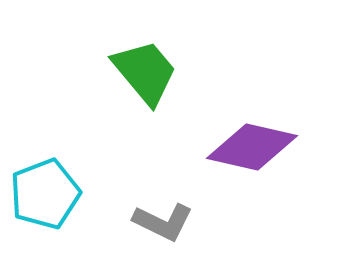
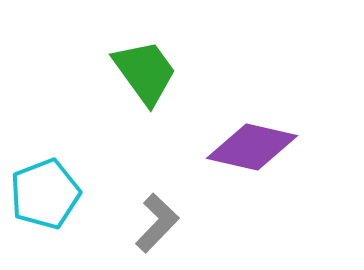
green trapezoid: rotated 4 degrees clockwise
gray L-shape: moved 6 px left, 1 px down; rotated 72 degrees counterclockwise
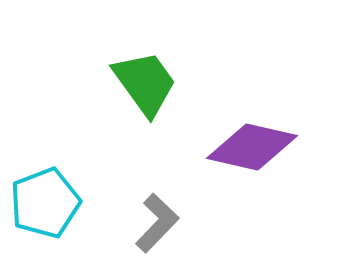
green trapezoid: moved 11 px down
cyan pentagon: moved 9 px down
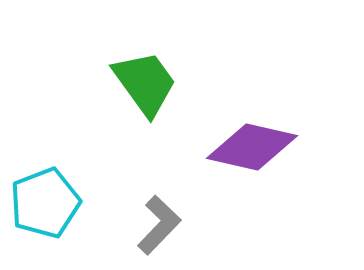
gray L-shape: moved 2 px right, 2 px down
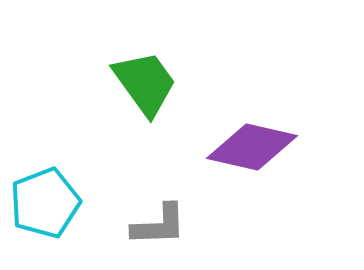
gray L-shape: rotated 44 degrees clockwise
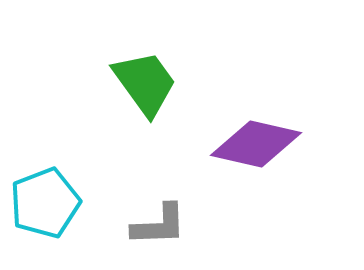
purple diamond: moved 4 px right, 3 px up
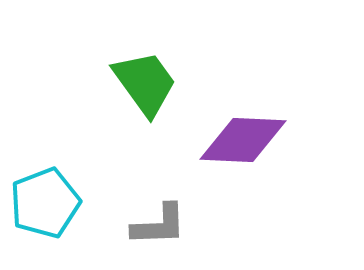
purple diamond: moved 13 px left, 4 px up; rotated 10 degrees counterclockwise
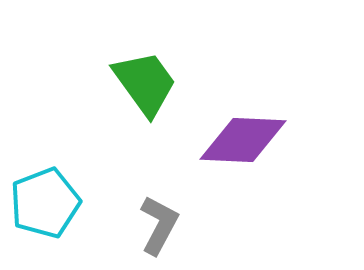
gray L-shape: rotated 60 degrees counterclockwise
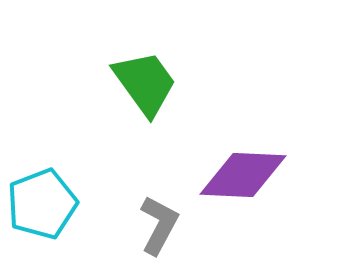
purple diamond: moved 35 px down
cyan pentagon: moved 3 px left, 1 px down
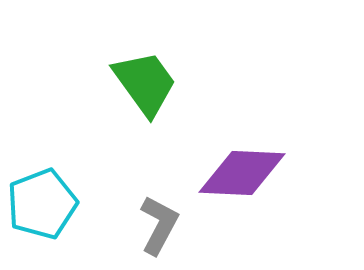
purple diamond: moved 1 px left, 2 px up
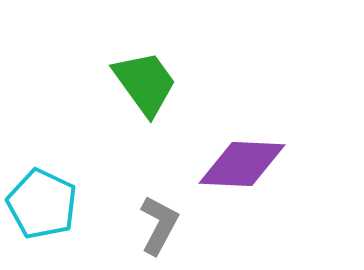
purple diamond: moved 9 px up
cyan pentagon: rotated 26 degrees counterclockwise
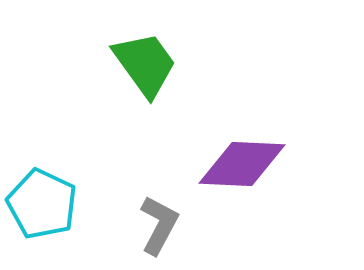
green trapezoid: moved 19 px up
